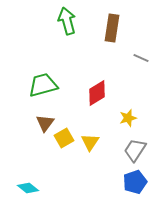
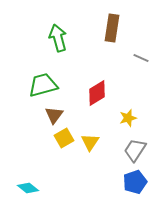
green arrow: moved 9 px left, 17 px down
brown triangle: moved 9 px right, 8 px up
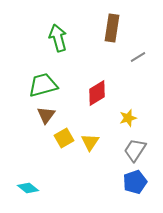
gray line: moved 3 px left, 1 px up; rotated 56 degrees counterclockwise
brown triangle: moved 8 px left
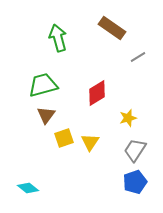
brown rectangle: rotated 64 degrees counterclockwise
yellow square: rotated 12 degrees clockwise
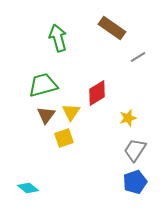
yellow triangle: moved 19 px left, 30 px up
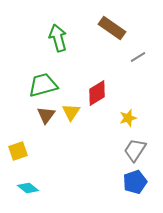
yellow square: moved 46 px left, 13 px down
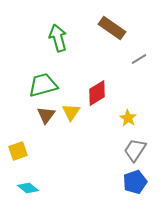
gray line: moved 1 px right, 2 px down
yellow star: rotated 24 degrees counterclockwise
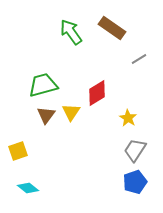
green arrow: moved 13 px right, 6 px up; rotated 20 degrees counterclockwise
